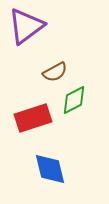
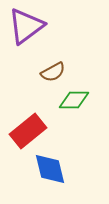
brown semicircle: moved 2 px left
green diamond: rotated 28 degrees clockwise
red rectangle: moved 5 px left, 13 px down; rotated 21 degrees counterclockwise
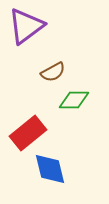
red rectangle: moved 2 px down
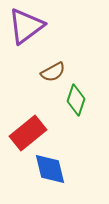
green diamond: moved 2 px right; rotated 72 degrees counterclockwise
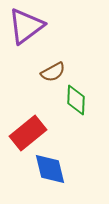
green diamond: rotated 16 degrees counterclockwise
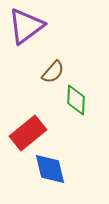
brown semicircle: rotated 20 degrees counterclockwise
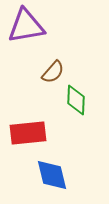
purple triangle: rotated 27 degrees clockwise
red rectangle: rotated 33 degrees clockwise
blue diamond: moved 2 px right, 6 px down
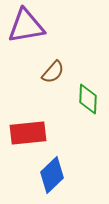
green diamond: moved 12 px right, 1 px up
blue diamond: rotated 60 degrees clockwise
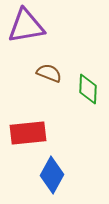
brown semicircle: moved 4 px left, 1 px down; rotated 110 degrees counterclockwise
green diamond: moved 10 px up
blue diamond: rotated 18 degrees counterclockwise
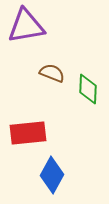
brown semicircle: moved 3 px right
